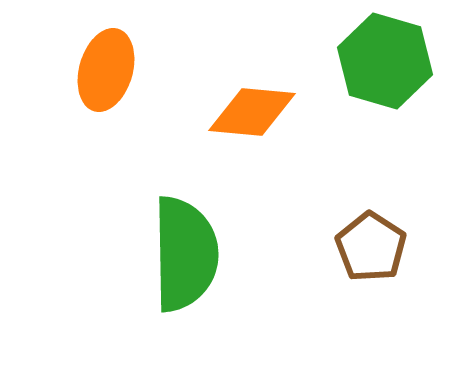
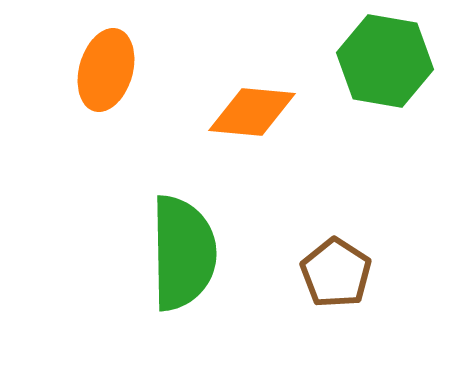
green hexagon: rotated 6 degrees counterclockwise
brown pentagon: moved 35 px left, 26 px down
green semicircle: moved 2 px left, 1 px up
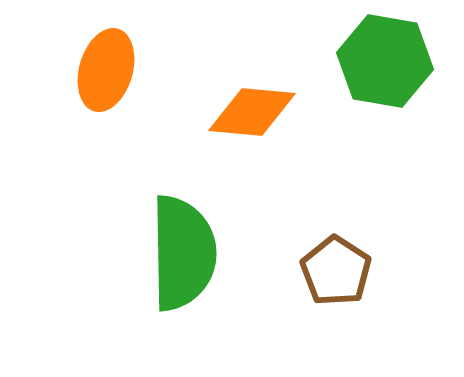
brown pentagon: moved 2 px up
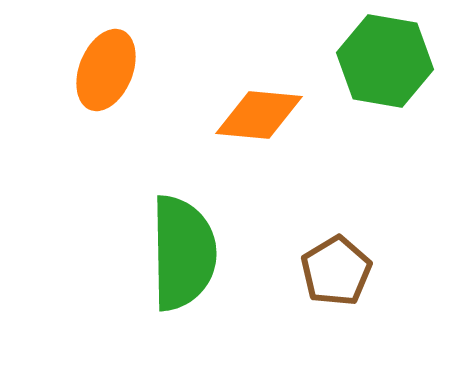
orange ellipse: rotated 6 degrees clockwise
orange diamond: moved 7 px right, 3 px down
brown pentagon: rotated 8 degrees clockwise
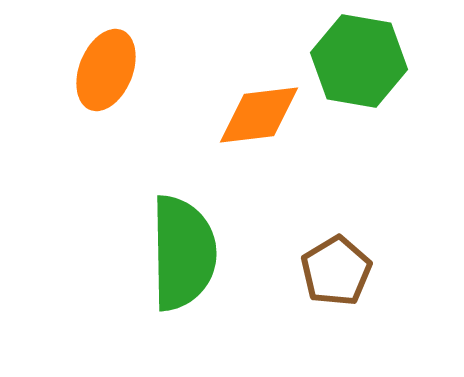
green hexagon: moved 26 px left
orange diamond: rotated 12 degrees counterclockwise
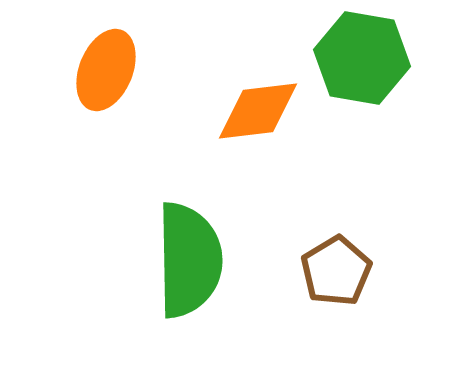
green hexagon: moved 3 px right, 3 px up
orange diamond: moved 1 px left, 4 px up
green semicircle: moved 6 px right, 7 px down
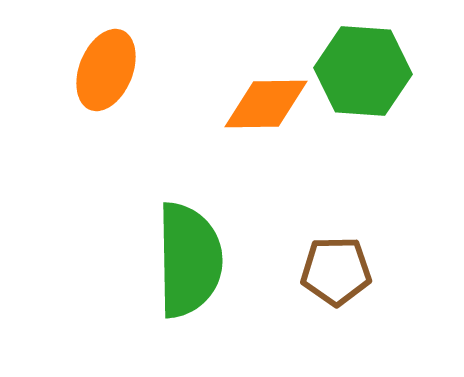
green hexagon: moved 1 px right, 13 px down; rotated 6 degrees counterclockwise
orange diamond: moved 8 px right, 7 px up; rotated 6 degrees clockwise
brown pentagon: rotated 30 degrees clockwise
